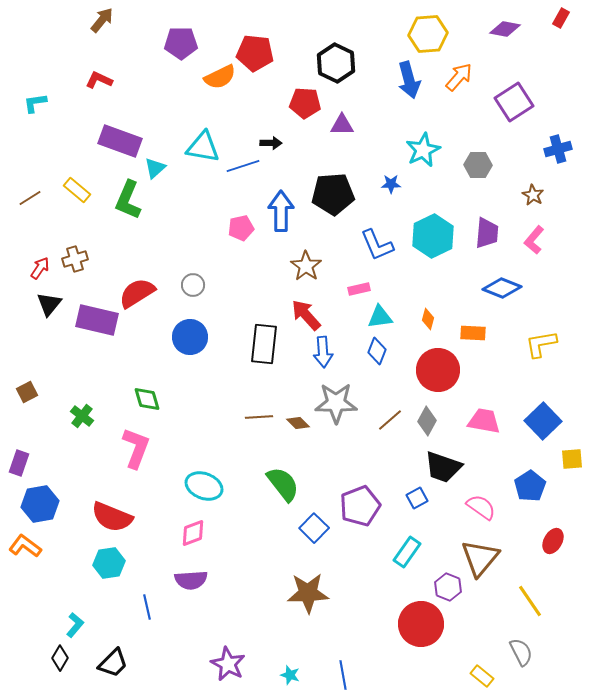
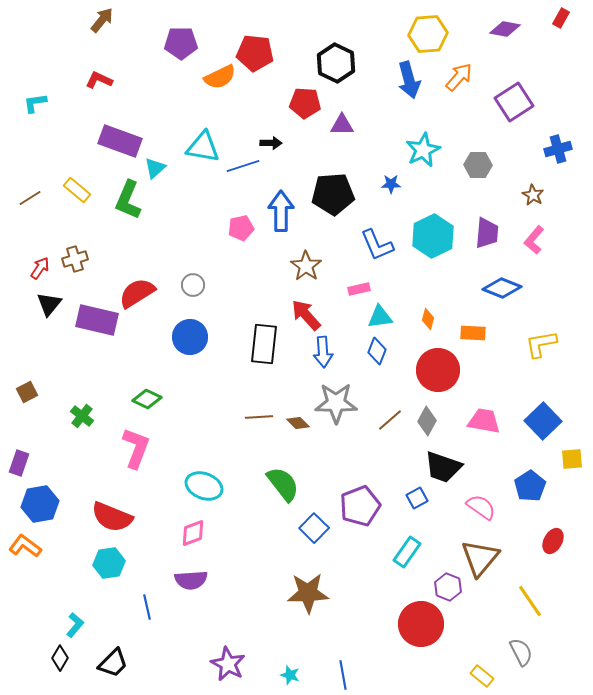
green diamond at (147, 399): rotated 48 degrees counterclockwise
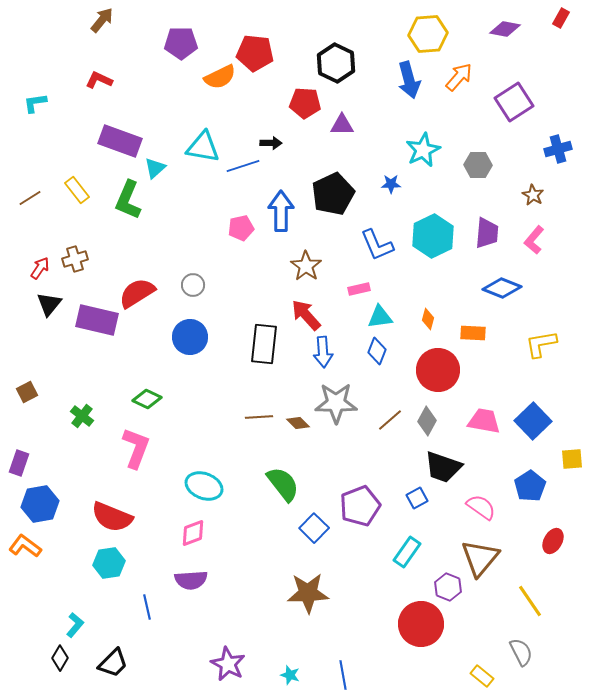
yellow rectangle at (77, 190): rotated 12 degrees clockwise
black pentagon at (333, 194): rotated 21 degrees counterclockwise
blue square at (543, 421): moved 10 px left
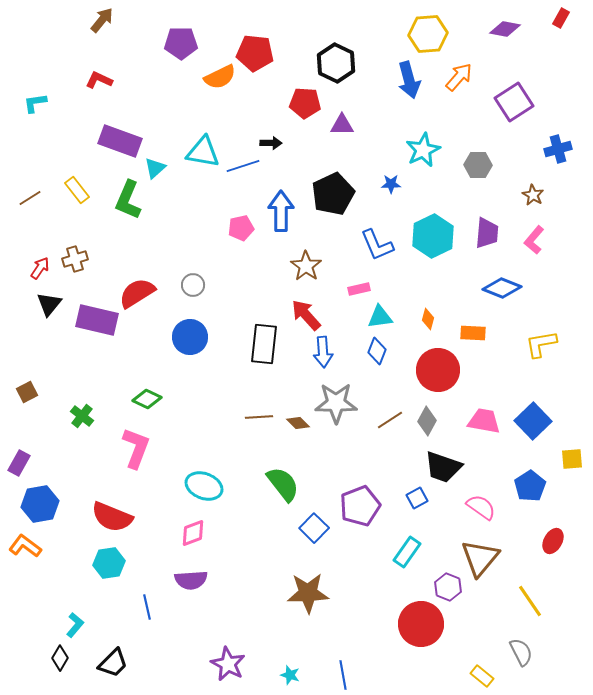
cyan triangle at (203, 147): moved 5 px down
brown line at (390, 420): rotated 8 degrees clockwise
purple rectangle at (19, 463): rotated 10 degrees clockwise
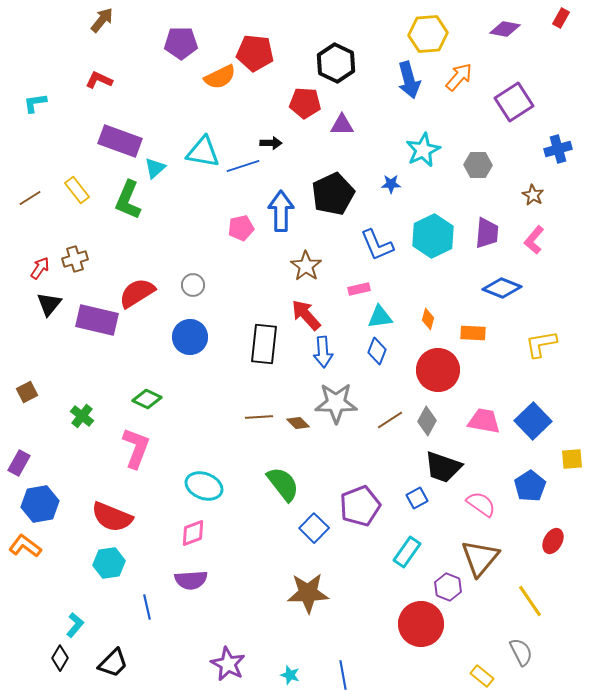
pink semicircle at (481, 507): moved 3 px up
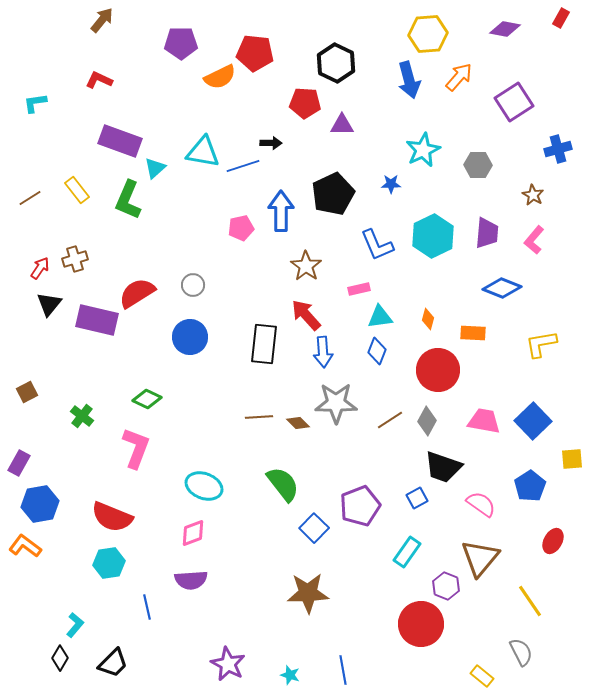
purple hexagon at (448, 587): moved 2 px left, 1 px up
blue line at (343, 675): moved 5 px up
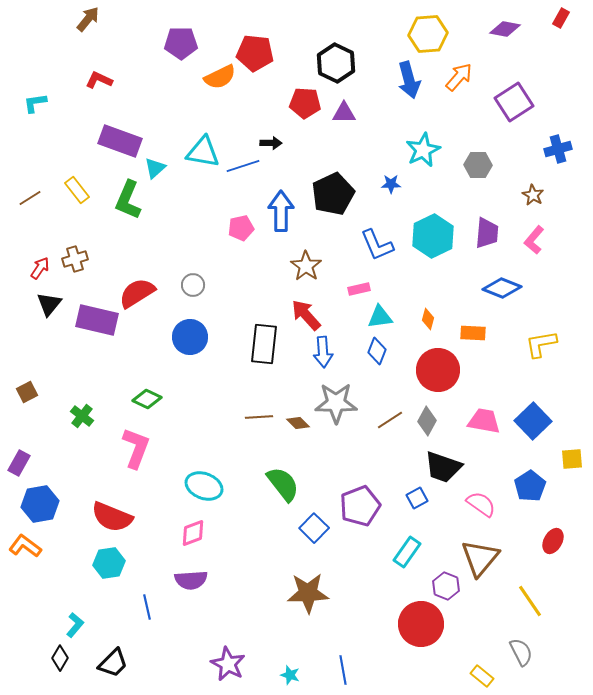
brown arrow at (102, 20): moved 14 px left, 1 px up
purple triangle at (342, 125): moved 2 px right, 12 px up
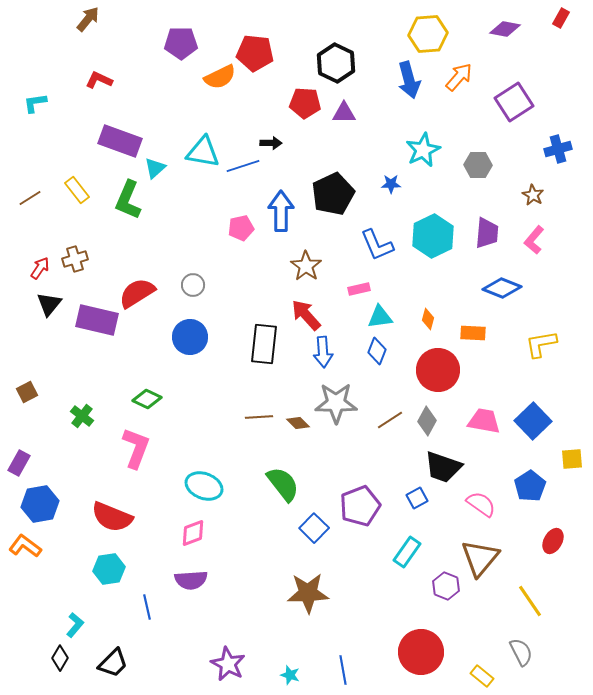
cyan hexagon at (109, 563): moved 6 px down
red circle at (421, 624): moved 28 px down
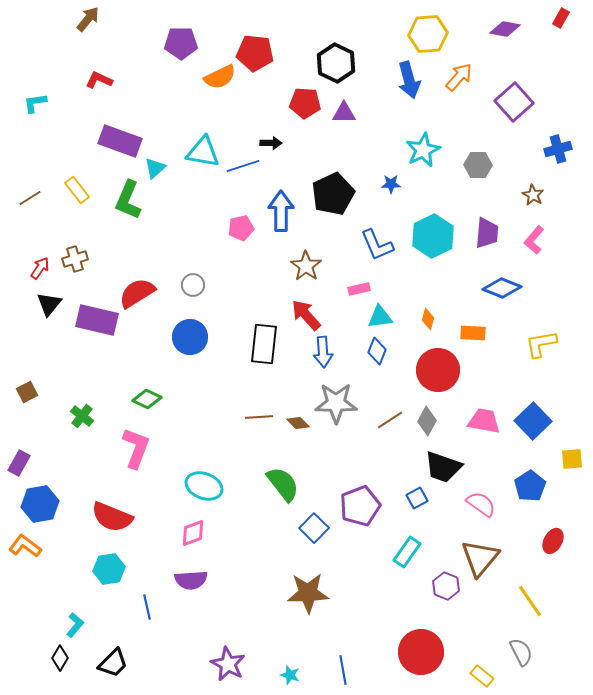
purple square at (514, 102): rotated 9 degrees counterclockwise
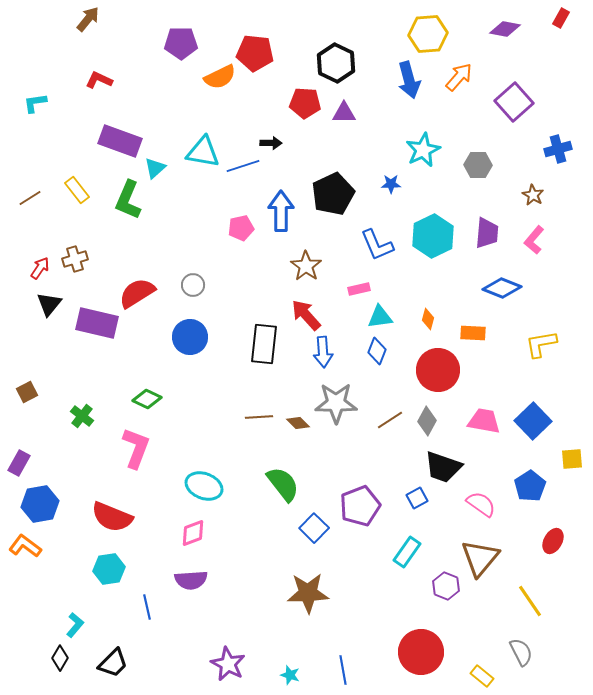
purple rectangle at (97, 320): moved 3 px down
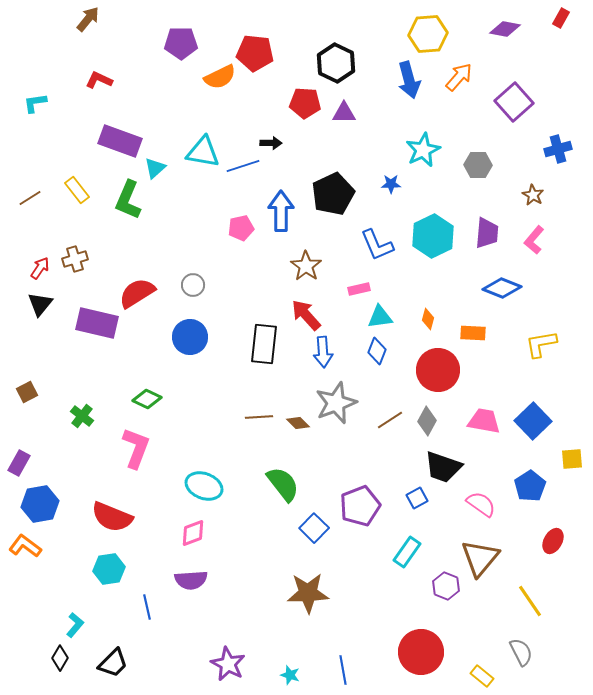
black triangle at (49, 304): moved 9 px left
gray star at (336, 403): rotated 21 degrees counterclockwise
